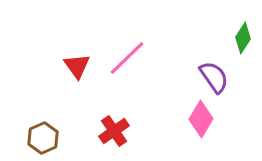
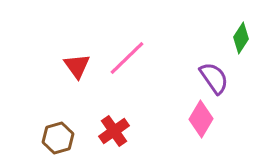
green diamond: moved 2 px left
purple semicircle: moved 1 px down
brown hexagon: moved 15 px right; rotated 8 degrees clockwise
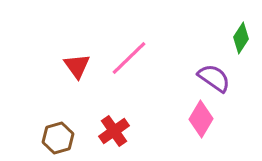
pink line: moved 2 px right
purple semicircle: rotated 20 degrees counterclockwise
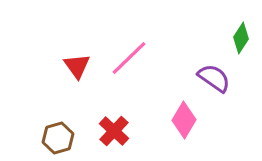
pink diamond: moved 17 px left, 1 px down
red cross: rotated 12 degrees counterclockwise
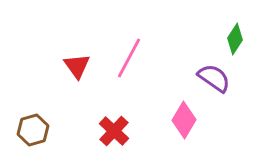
green diamond: moved 6 px left, 1 px down
pink line: rotated 18 degrees counterclockwise
brown hexagon: moved 25 px left, 8 px up
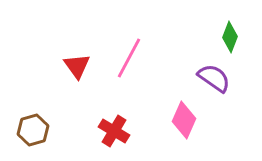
green diamond: moved 5 px left, 2 px up; rotated 12 degrees counterclockwise
pink diamond: rotated 6 degrees counterclockwise
red cross: rotated 12 degrees counterclockwise
